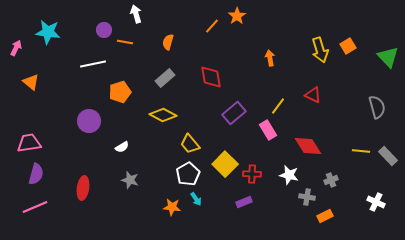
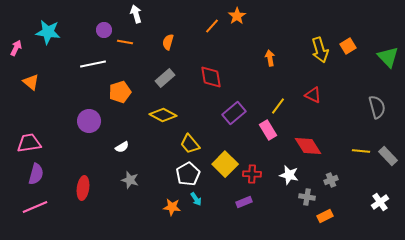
white cross at (376, 202): moved 4 px right; rotated 30 degrees clockwise
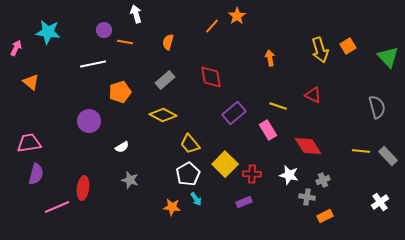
gray rectangle at (165, 78): moved 2 px down
yellow line at (278, 106): rotated 72 degrees clockwise
gray cross at (331, 180): moved 8 px left
pink line at (35, 207): moved 22 px right
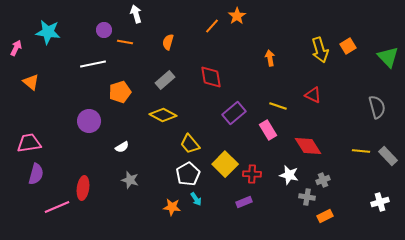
white cross at (380, 202): rotated 18 degrees clockwise
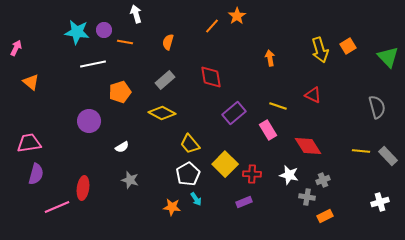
cyan star at (48, 32): moved 29 px right
yellow diamond at (163, 115): moved 1 px left, 2 px up
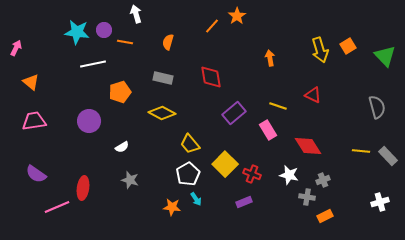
green triangle at (388, 57): moved 3 px left, 1 px up
gray rectangle at (165, 80): moved 2 px left, 2 px up; rotated 54 degrees clockwise
pink trapezoid at (29, 143): moved 5 px right, 22 px up
purple semicircle at (36, 174): rotated 110 degrees clockwise
red cross at (252, 174): rotated 18 degrees clockwise
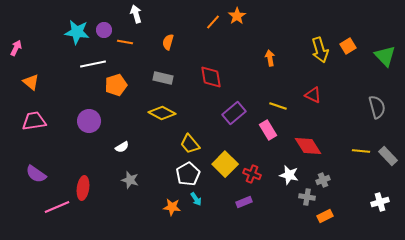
orange line at (212, 26): moved 1 px right, 4 px up
orange pentagon at (120, 92): moved 4 px left, 7 px up
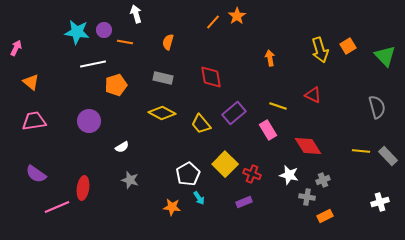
yellow trapezoid at (190, 144): moved 11 px right, 20 px up
cyan arrow at (196, 199): moved 3 px right, 1 px up
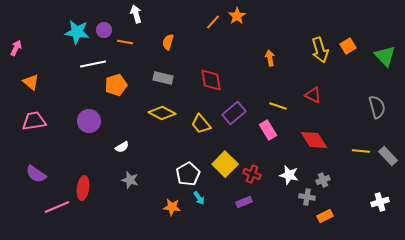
red diamond at (211, 77): moved 3 px down
red diamond at (308, 146): moved 6 px right, 6 px up
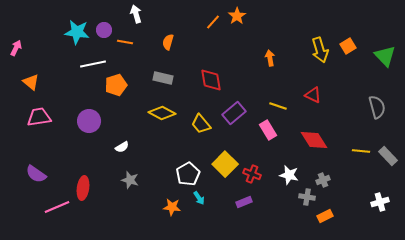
pink trapezoid at (34, 121): moved 5 px right, 4 px up
